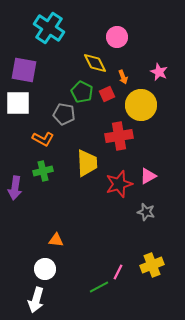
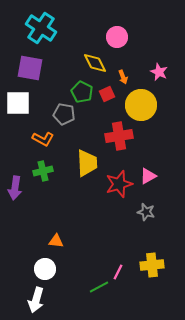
cyan cross: moved 8 px left
purple square: moved 6 px right, 2 px up
orange triangle: moved 1 px down
yellow cross: rotated 15 degrees clockwise
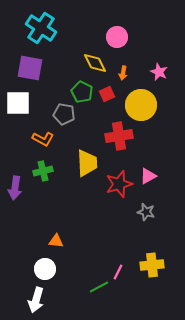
orange arrow: moved 4 px up; rotated 32 degrees clockwise
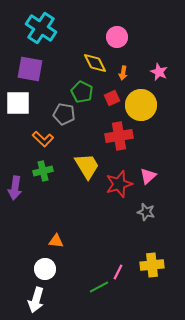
purple square: moved 1 px down
red square: moved 5 px right, 4 px down
orange L-shape: rotated 15 degrees clockwise
yellow trapezoid: moved 3 px down; rotated 28 degrees counterclockwise
pink triangle: rotated 12 degrees counterclockwise
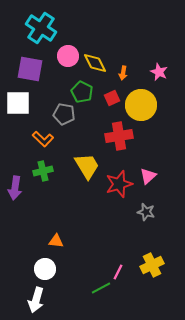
pink circle: moved 49 px left, 19 px down
yellow cross: rotated 20 degrees counterclockwise
green line: moved 2 px right, 1 px down
